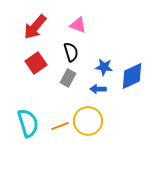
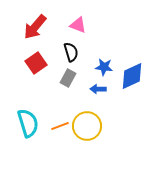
yellow circle: moved 1 px left, 5 px down
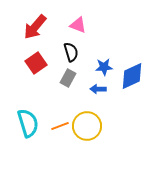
blue star: rotated 12 degrees counterclockwise
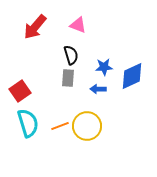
black semicircle: moved 3 px down
red square: moved 16 px left, 28 px down
gray rectangle: rotated 24 degrees counterclockwise
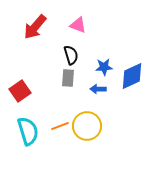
cyan semicircle: moved 8 px down
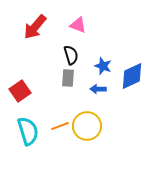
blue star: moved 1 px left, 1 px up; rotated 24 degrees clockwise
